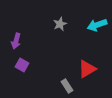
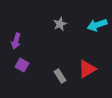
gray rectangle: moved 7 px left, 10 px up
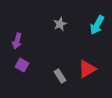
cyan arrow: rotated 42 degrees counterclockwise
purple arrow: moved 1 px right
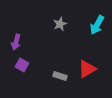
purple arrow: moved 1 px left, 1 px down
gray rectangle: rotated 40 degrees counterclockwise
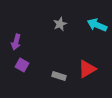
cyan arrow: rotated 84 degrees clockwise
gray rectangle: moved 1 px left
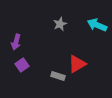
purple square: rotated 24 degrees clockwise
red triangle: moved 10 px left, 5 px up
gray rectangle: moved 1 px left
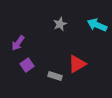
purple arrow: moved 2 px right, 1 px down; rotated 21 degrees clockwise
purple square: moved 5 px right
gray rectangle: moved 3 px left
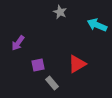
gray star: moved 12 px up; rotated 24 degrees counterclockwise
purple square: moved 11 px right; rotated 24 degrees clockwise
gray rectangle: moved 3 px left, 7 px down; rotated 32 degrees clockwise
